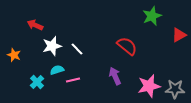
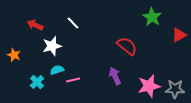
green star: moved 1 px down; rotated 18 degrees counterclockwise
white line: moved 4 px left, 26 px up
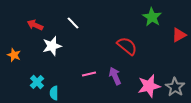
cyan semicircle: moved 3 px left, 23 px down; rotated 72 degrees counterclockwise
pink line: moved 16 px right, 6 px up
gray star: moved 2 px up; rotated 30 degrees clockwise
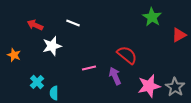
white line: rotated 24 degrees counterclockwise
red semicircle: moved 9 px down
pink line: moved 6 px up
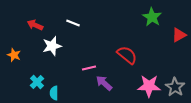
purple arrow: moved 11 px left, 7 px down; rotated 24 degrees counterclockwise
pink star: rotated 15 degrees clockwise
